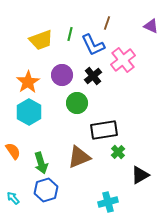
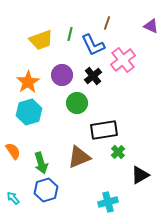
cyan hexagon: rotated 15 degrees clockwise
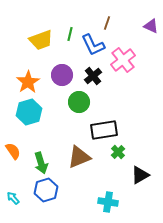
green circle: moved 2 px right, 1 px up
cyan cross: rotated 24 degrees clockwise
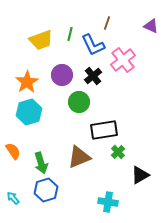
orange star: moved 1 px left
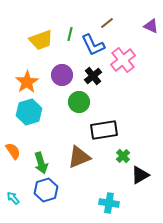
brown line: rotated 32 degrees clockwise
green cross: moved 5 px right, 4 px down
cyan cross: moved 1 px right, 1 px down
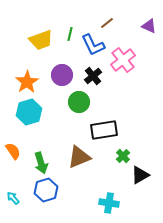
purple triangle: moved 2 px left
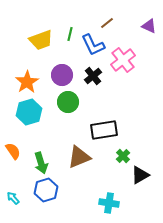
green circle: moved 11 px left
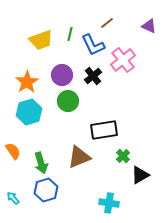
green circle: moved 1 px up
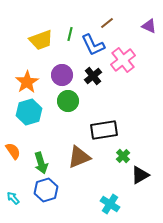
cyan cross: moved 1 px right, 1 px down; rotated 24 degrees clockwise
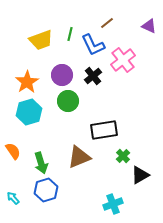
cyan cross: moved 3 px right; rotated 36 degrees clockwise
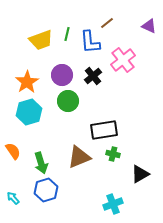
green line: moved 3 px left
blue L-shape: moved 3 px left, 3 px up; rotated 20 degrees clockwise
green cross: moved 10 px left, 2 px up; rotated 32 degrees counterclockwise
black triangle: moved 1 px up
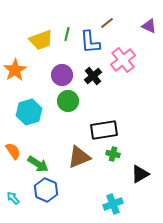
orange star: moved 12 px left, 12 px up
green arrow: moved 3 px left, 1 px down; rotated 40 degrees counterclockwise
blue hexagon: rotated 20 degrees counterclockwise
